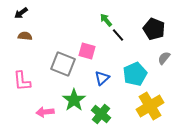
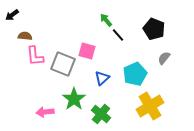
black arrow: moved 9 px left, 2 px down
pink L-shape: moved 13 px right, 25 px up
green star: moved 1 px up
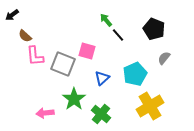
brown semicircle: rotated 144 degrees counterclockwise
pink arrow: moved 1 px down
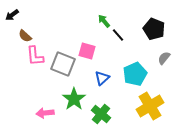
green arrow: moved 2 px left, 1 px down
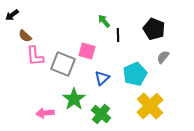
black line: rotated 40 degrees clockwise
gray semicircle: moved 1 px left, 1 px up
yellow cross: rotated 12 degrees counterclockwise
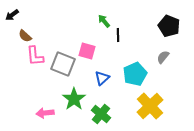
black pentagon: moved 15 px right, 3 px up
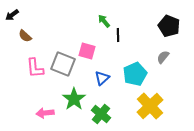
pink L-shape: moved 12 px down
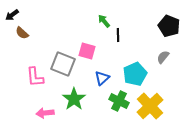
brown semicircle: moved 3 px left, 3 px up
pink L-shape: moved 9 px down
green cross: moved 18 px right, 13 px up; rotated 12 degrees counterclockwise
